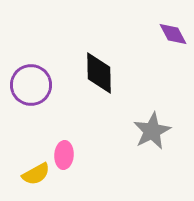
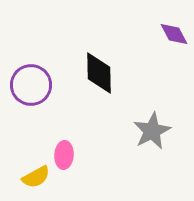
purple diamond: moved 1 px right
yellow semicircle: moved 3 px down
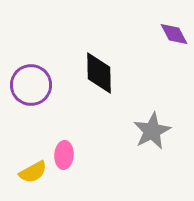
yellow semicircle: moved 3 px left, 5 px up
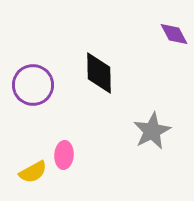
purple circle: moved 2 px right
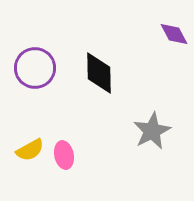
purple circle: moved 2 px right, 17 px up
pink ellipse: rotated 16 degrees counterclockwise
yellow semicircle: moved 3 px left, 22 px up
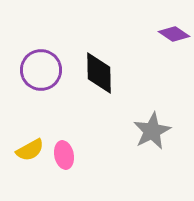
purple diamond: rotated 28 degrees counterclockwise
purple circle: moved 6 px right, 2 px down
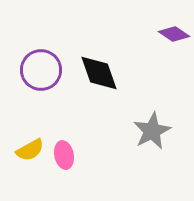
black diamond: rotated 18 degrees counterclockwise
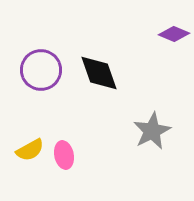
purple diamond: rotated 12 degrees counterclockwise
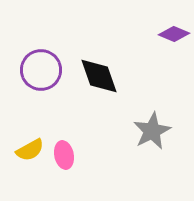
black diamond: moved 3 px down
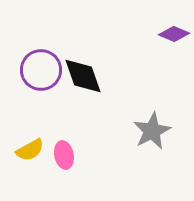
black diamond: moved 16 px left
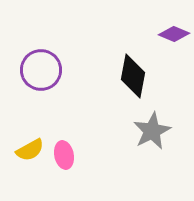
black diamond: moved 50 px right; rotated 30 degrees clockwise
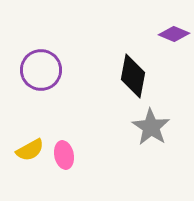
gray star: moved 1 px left, 4 px up; rotated 12 degrees counterclockwise
